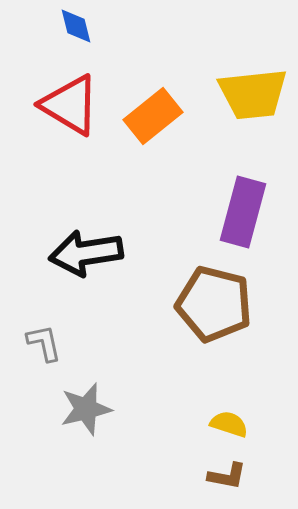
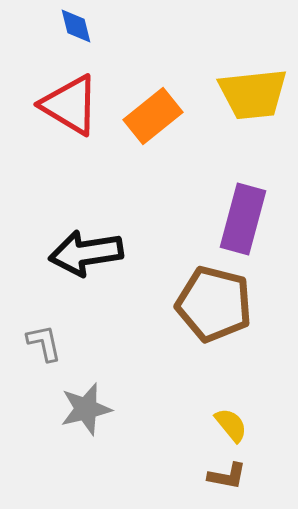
purple rectangle: moved 7 px down
yellow semicircle: moved 2 px right, 1 px down; rotated 33 degrees clockwise
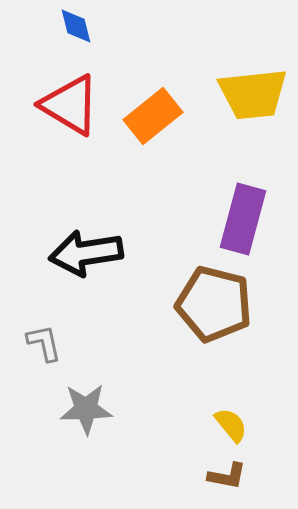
gray star: rotated 12 degrees clockwise
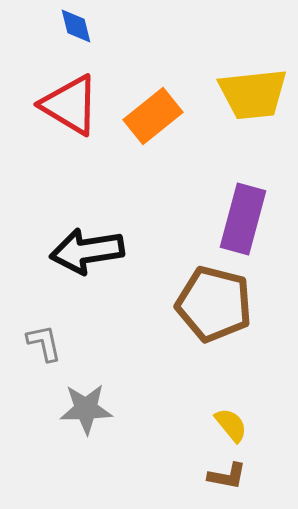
black arrow: moved 1 px right, 2 px up
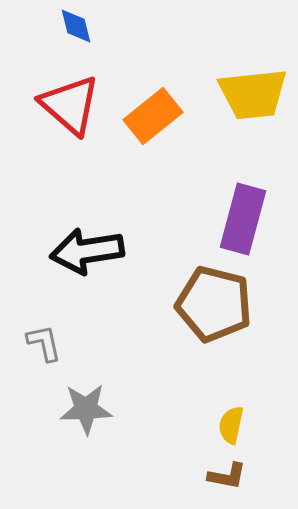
red triangle: rotated 10 degrees clockwise
yellow semicircle: rotated 129 degrees counterclockwise
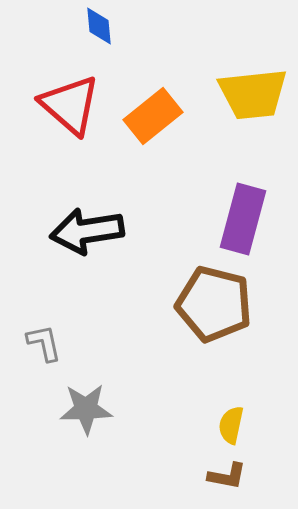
blue diamond: moved 23 px right; rotated 9 degrees clockwise
black arrow: moved 20 px up
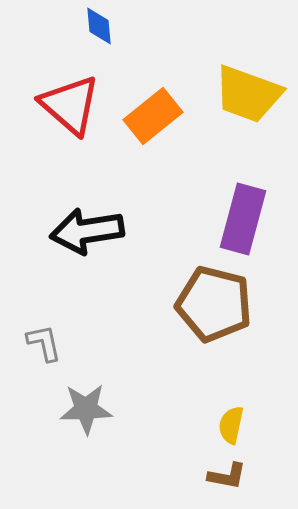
yellow trapezoid: moved 5 px left; rotated 26 degrees clockwise
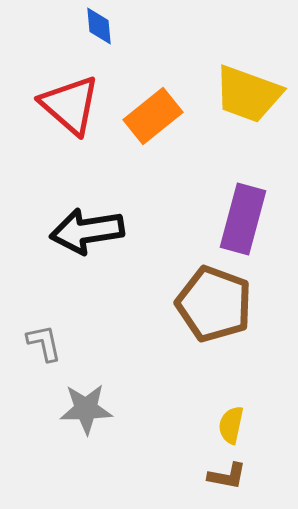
brown pentagon: rotated 6 degrees clockwise
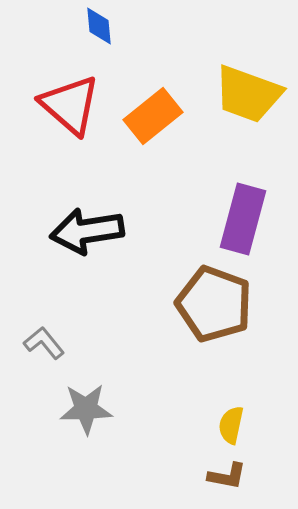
gray L-shape: rotated 27 degrees counterclockwise
